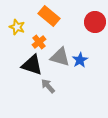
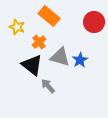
red circle: moved 1 px left
black triangle: rotated 20 degrees clockwise
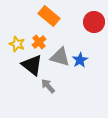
yellow star: moved 17 px down
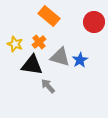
yellow star: moved 2 px left
black triangle: rotated 30 degrees counterclockwise
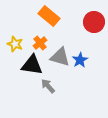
orange cross: moved 1 px right, 1 px down
